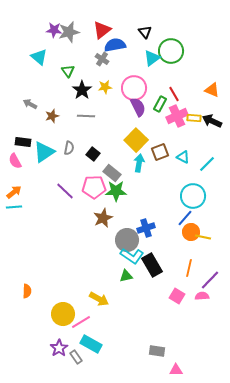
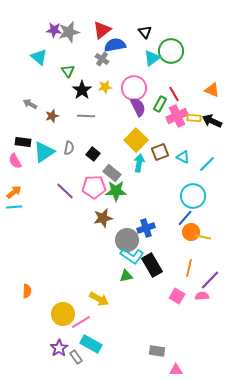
brown star at (103, 218): rotated 12 degrees clockwise
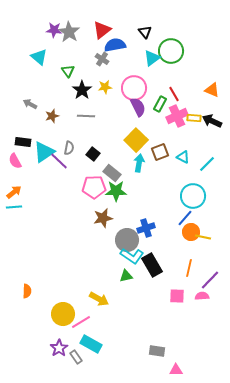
gray star at (69, 32): rotated 25 degrees counterclockwise
purple line at (65, 191): moved 6 px left, 30 px up
pink square at (177, 296): rotated 28 degrees counterclockwise
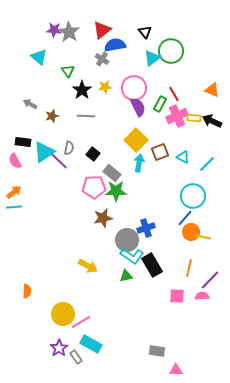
yellow arrow at (99, 299): moved 11 px left, 33 px up
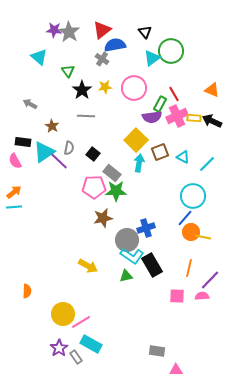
purple semicircle at (138, 107): moved 14 px right, 10 px down; rotated 108 degrees clockwise
brown star at (52, 116): moved 10 px down; rotated 24 degrees counterclockwise
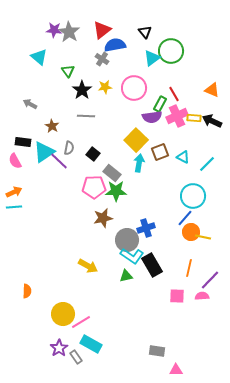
orange arrow at (14, 192): rotated 14 degrees clockwise
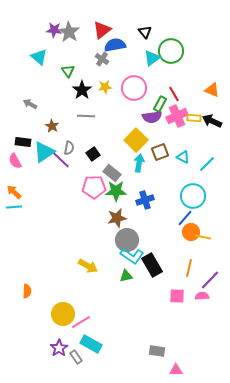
black square at (93, 154): rotated 16 degrees clockwise
purple line at (59, 161): moved 2 px right, 1 px up
orange arrow at (14, 192): rotated 112 degrees counterclockwise
brown star at (103, 218): moved 14 px right
blue cross at (146, 228): moved 1 px left, 28 px up
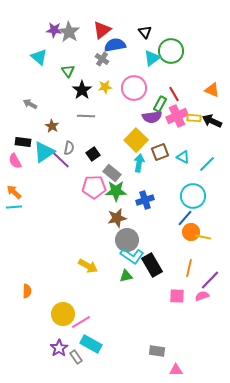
pink semicircle at (202, 296): rotated 16 degrees counterclockwise
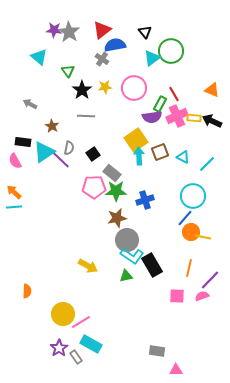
yellow square at (136, 140): rotated 10 degrees clockwise
cyan arrow at (139, 163): moved 7 px up; rotated 12 degrees counterclockwise
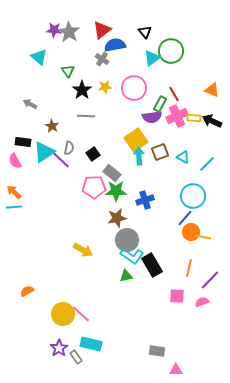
yellow arrow at (88, 266): moved 5 px left, 16 px up
orange semicircle at (27, 291): rotated 120 degrees counterclockwise
pink semicircle at (202, 296): moved 6 px down
pink line at (81, 322): moved 8 px up; rotated 72 degrees clockwise
cyan rectangle at (91, 344): rotated 15 degrees counterclockwise
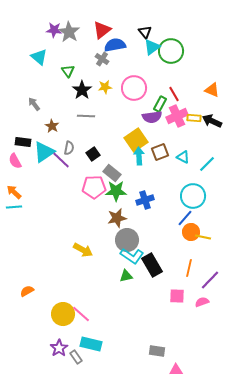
cyan triangle at (152, 58): moved 11 px up
gray arrow at (30, 104): moved 4 px right; rotated 24 degrees clockwise
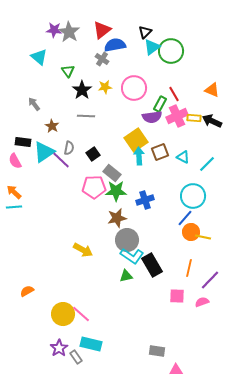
black triangle at (145, 32): rotated 24 degrees clockwise
